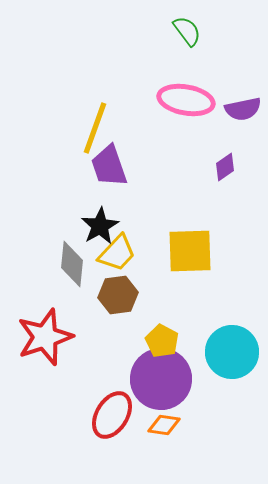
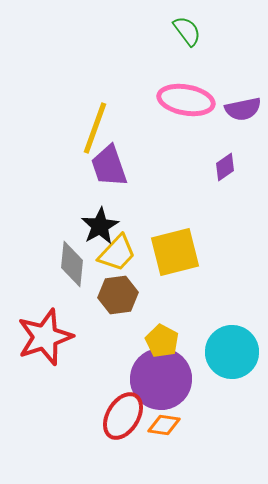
yellow square: moved 15 px left, 1 px down; rotated 12 degrees counterclockwise
red ellipse: moved 11 px right, 1 px down
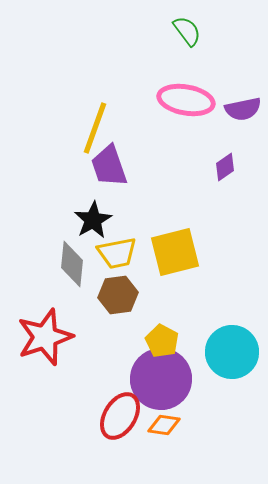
black star: moved 7 px left, 6 px up
yellow trapezoid: rotated 36 degrees clockwise
red ellipse: moved 3 px left
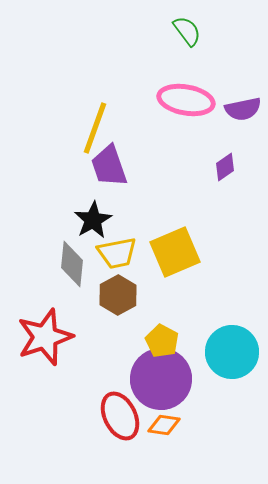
yellow square: rotated 9 degrees counterclockwise
brown hexagon: rotated 21 degrees counterclockwise
red ellipse: rotated 57 degrees counterclockwise
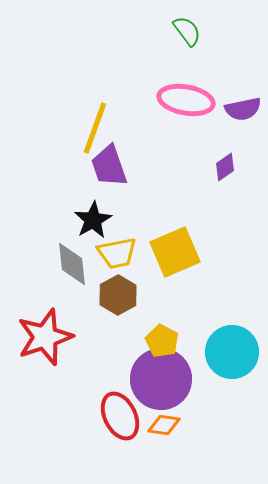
gray diamond: rotated 12 degrees counterclockwise
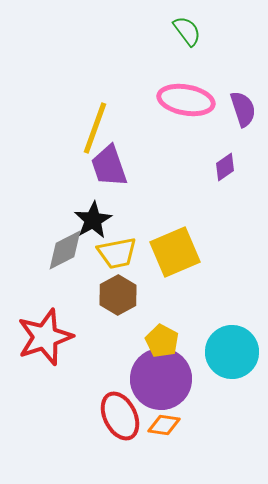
purple semicircle: rotated 96 degrees counterclockwise
gray diamond: moved 7 px left, 14 px up; rotated 69 degrees clockwise
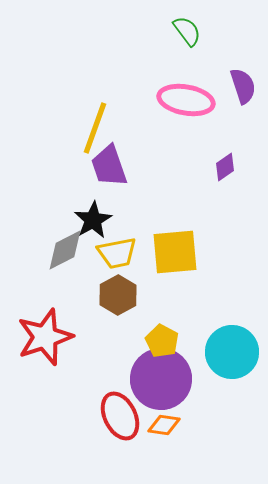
purple semicircle: moved 23 px up
yellow square: rotated 18 degrees clockwise
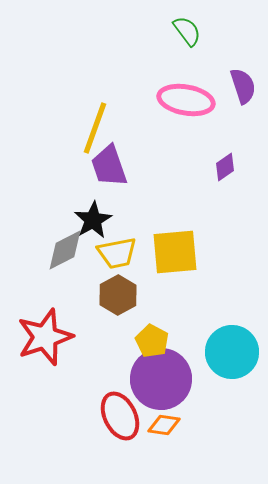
yellow pentagon: moved 10 px left
